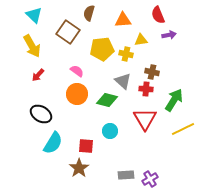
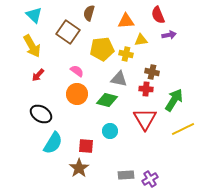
orange triangle: moved 3 px right, 1 px down
gray triangle: moved 4 px left, 2 px up; rotated 30 degrees counterclockwise
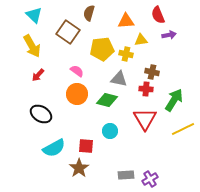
cyan semicircle: moved 1 px right, 5 px down; rotated 30 degrees clockwise
